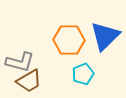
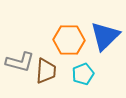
brown trapezoid: moved 17 px right, 10 px up; rotated 56 degrees counterclockwise
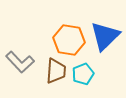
orange hexagon: rotated 8 degrees clockwise
gray L-shape: rotated 32 degrees clockwise
brown trapezoid: moved 10 px right
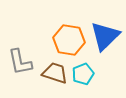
gray L-shape: rotated 32 degrees clockwise
brown trapezoid: moved 1 px left, 2 px down; rotated 76 degrees counterclockwise
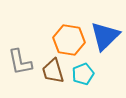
brown trapezoid: moved 2 px left, 2 px up; rotated 124 degrees counterclockwise
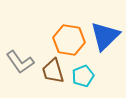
gray L-shape: rotated 24 degrees counterclockwise
cyan pentagon: moved 2 px down
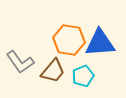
blue triangle: moved 5 px left, 7 px down; rotated 40 degrees clockwise
brown trapezoid: rotated 124 degrees counterclockwise
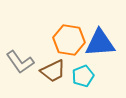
brown trapezoid: rotated 24 degrees clockwise
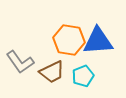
blue triangle: moved 2 px left, 2 px up
brown trapezoid: moved 1 px left, 1 px down
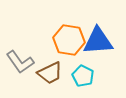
brown trapezoid: moved 2 px left, 1 px down
cyan pentagon: rotated 25 degrees counterclockwise
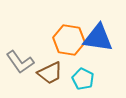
blue triangle: moved 3 px up; rotated 12 degrees clockwise
cyan pentagon: moved 3 px down
